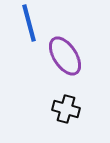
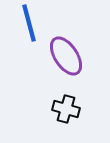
purple ellipse: moved 1 px right
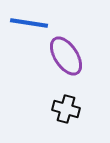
blue line: rotated 66 degrees counterclockwise
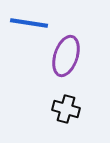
purple ellipse: rotated 51 degrees clockwise
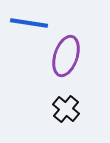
black cross: rotated 24 degrees clockwise
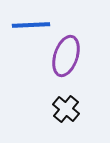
blue line: moved 2 px right, 2 px down; rotated 12 degrees counterclockwise
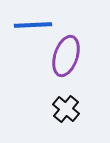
blue line: moved 2 px right
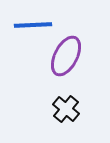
purple ellipse: rotated 9 degrees clockwise
